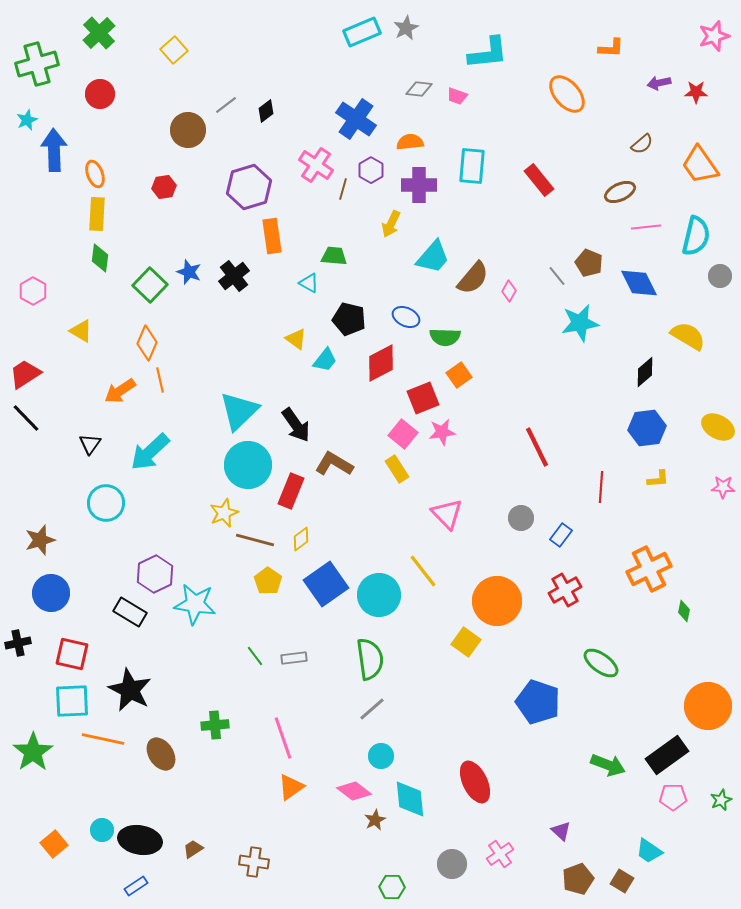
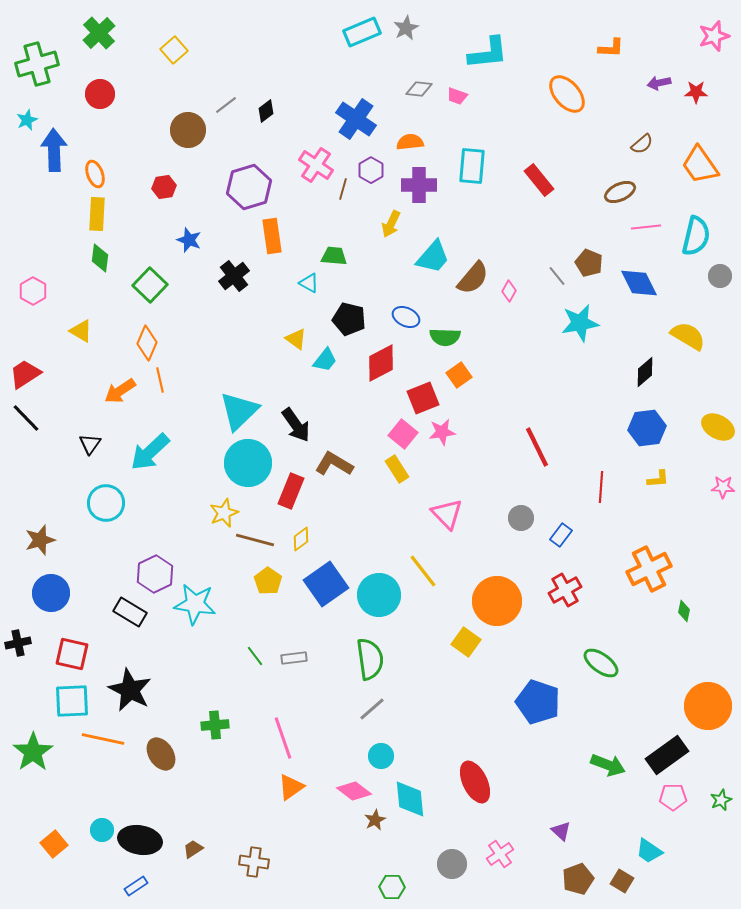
blue star at (189, 272): moved 32 px up
cyan circle at (248, 465): moved 2 px up
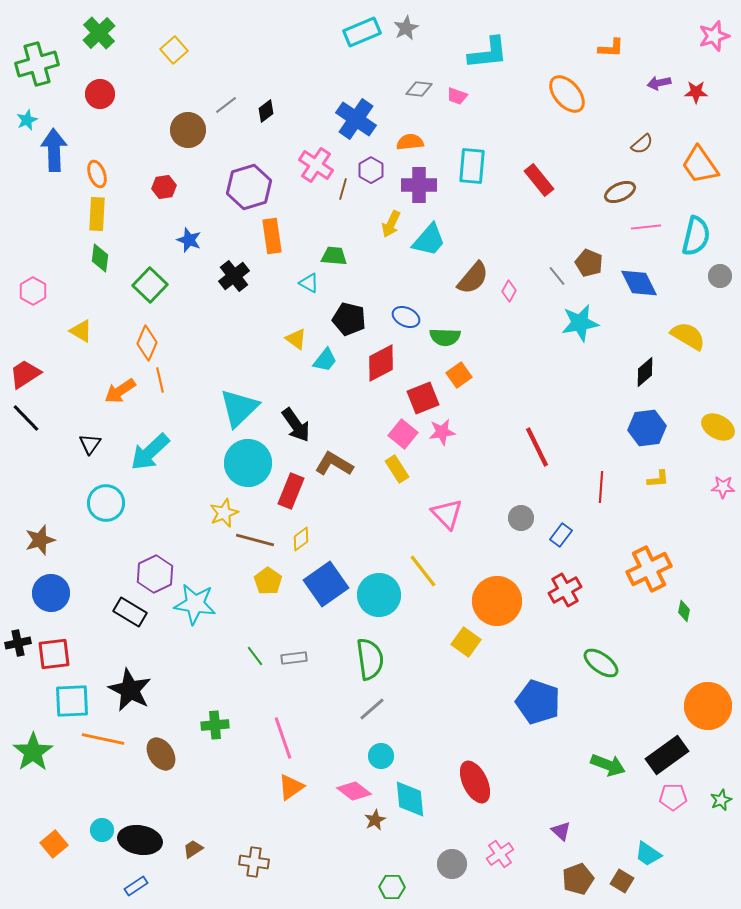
orange ellipse at (95, 174): moved 2 px right
cyan trapezoid at (433, 257): moved 4 px left, 17 px up
cyan triangle at (239, 411): moved 3 px up
red square at (72, 654): moved 18 px left; rotated 20 degrees counterclockwise
cyan trapezoid at (649, 851): moved 1 px left, 3 px down
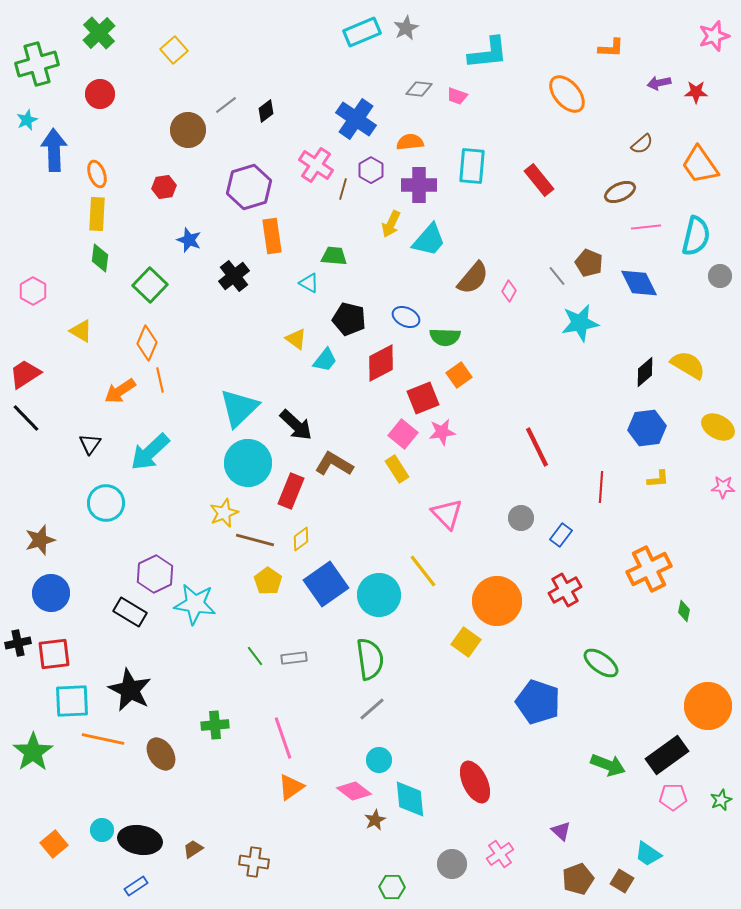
yellow semicircle at (688, 336): moved 29 px down
black arrow at (296, 425): rotated 12 degrees counterclockwise
cyan circle at (381, 756): moved 2 px left, 4 px down
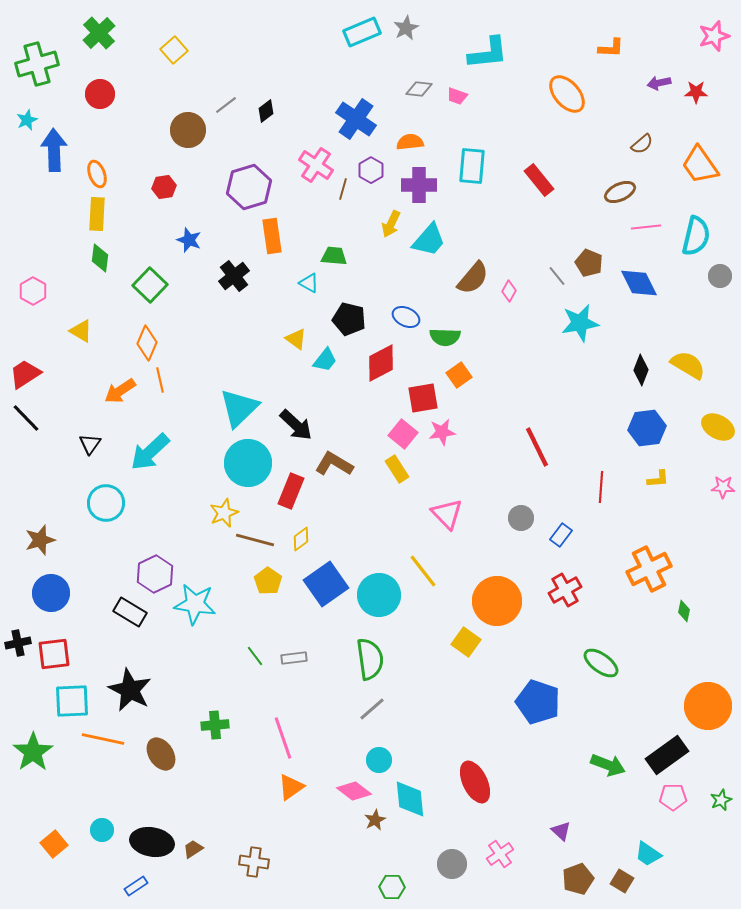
black diamond at (645, 372): moved 4 px left, 2 px up; rotated 28 degrees counterclockwise
red square at (423, 398): rotated 12 degrees clockwise
black ellipse at (140, 840): moved 12 px right, 2 px down
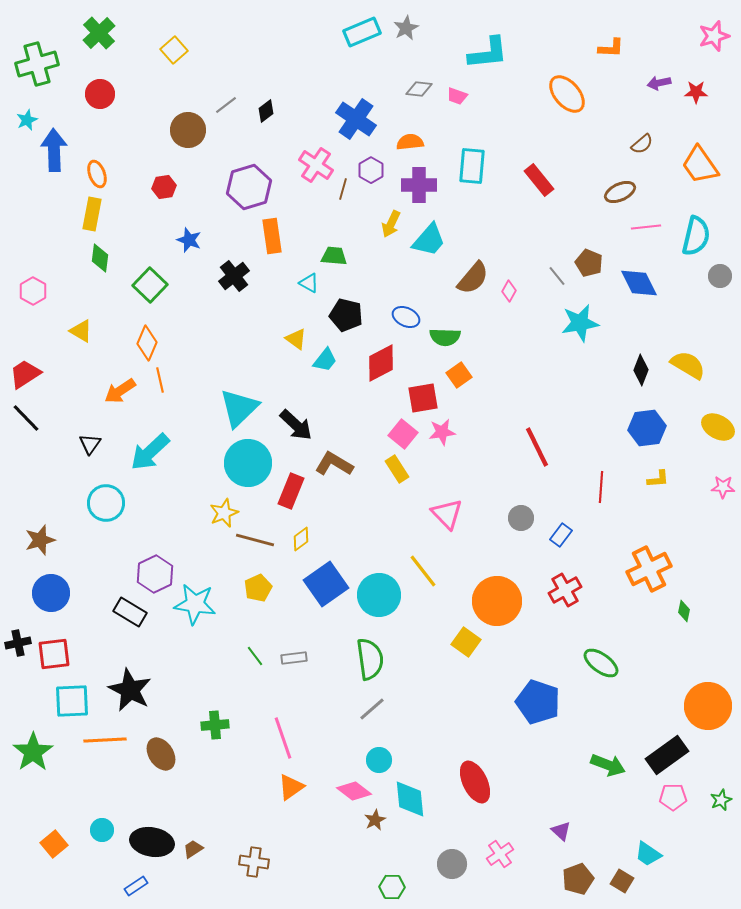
yellow rectangle at (97, 214): moved 5 px left; rotated 8 degrees clockwise
black pentagon at (349, 319): moved 3 px left, 4 px up
yellow pentagon at (268, 581): moved 10 px left, 7 px down; rotated 12 degrees clockwise
orange line at (103, 739): moved 2 px right, 1 px down; rotated 15 degrees counterclockwise
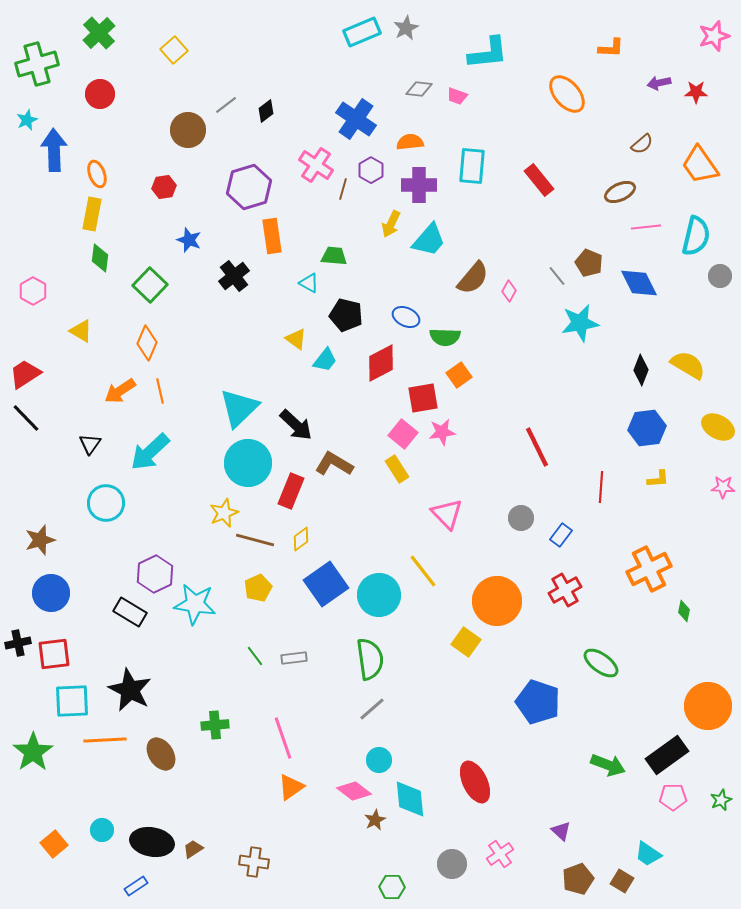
orange line at (160, 380): moved 11 px down
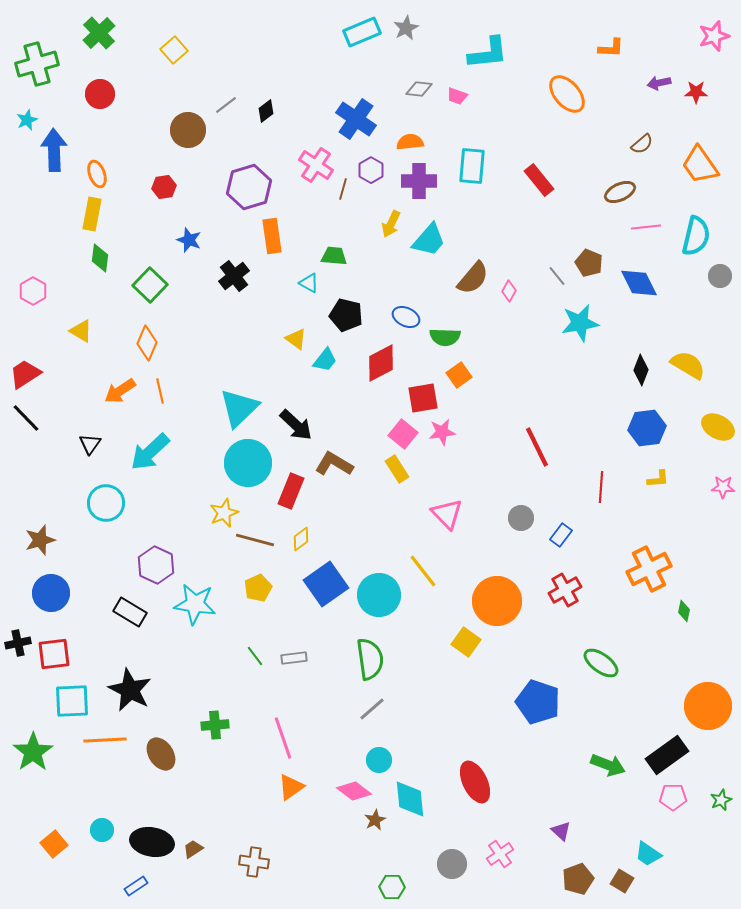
purple cross at (419, 185): moved 4 px up
purple hexagon at (155, 574): moved 1 px right, 9 px up; rotated 9 degrees counterclockwise
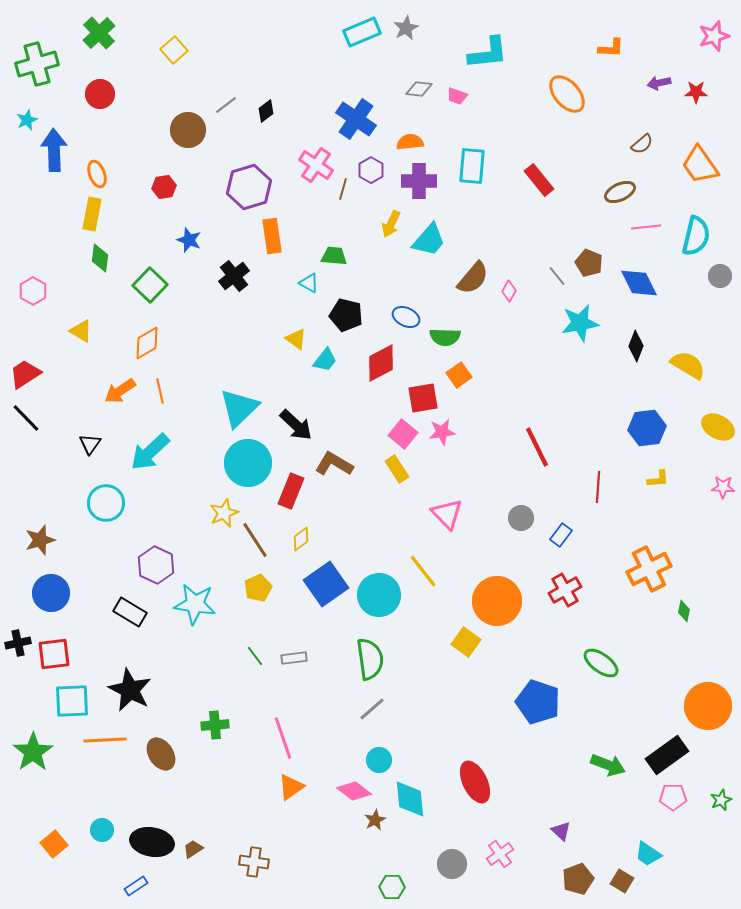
orange diamond at (147, 343): rotated 36 degrees clockwise
black diamond at (641, 370): moved 5 px left, 24 px up
red line at (601, 487): moved 3 px left
brown line at (255, 540): rotated 42 degrees clockwise
